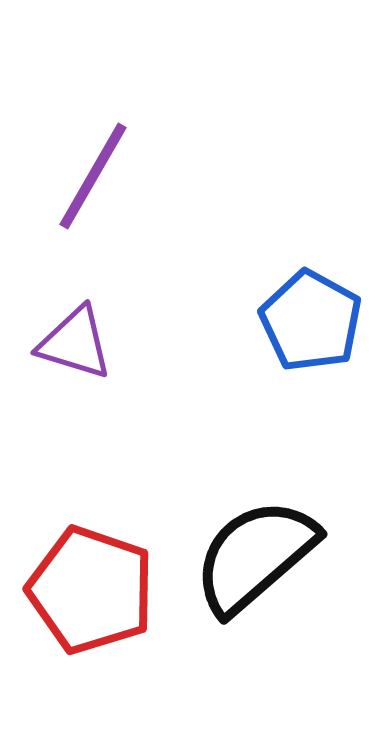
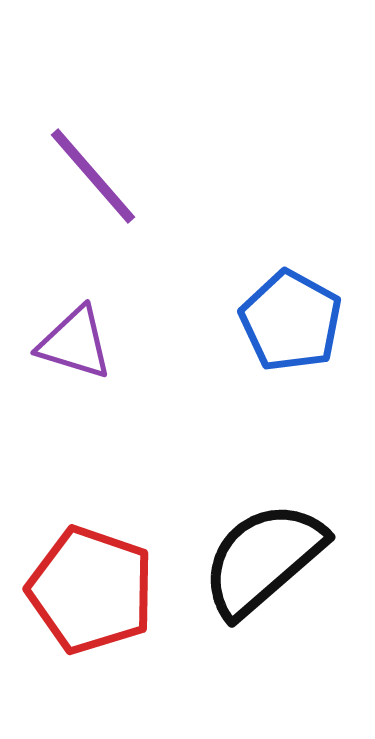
purple line: rotated 71 degrees counterclockwise
blue pentagon: moved 20 px left
black semicircle: moved 8 px right, 3 px down
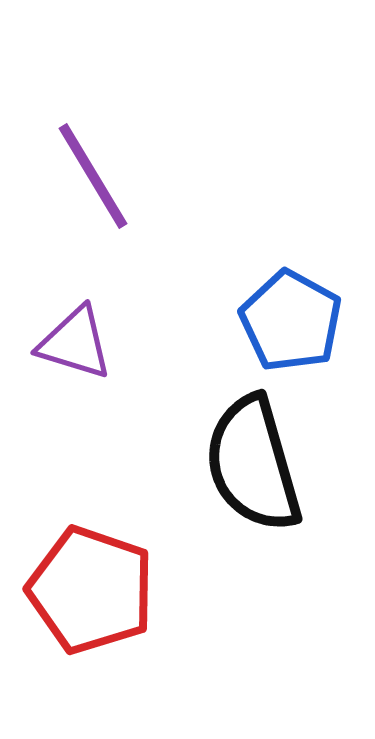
purple line: rotated 10 degrees clockwise
black semicircle: moved 10 px left, 95 px up; rotated 65 degrees counterclockwise
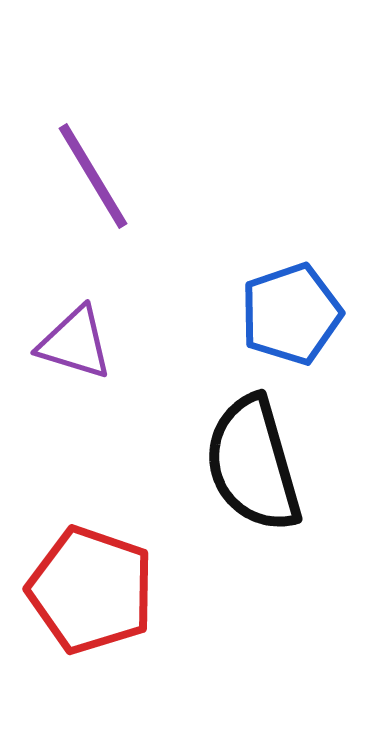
blue pentagon: moved 7 px up; rotated 24 degrees clockwise
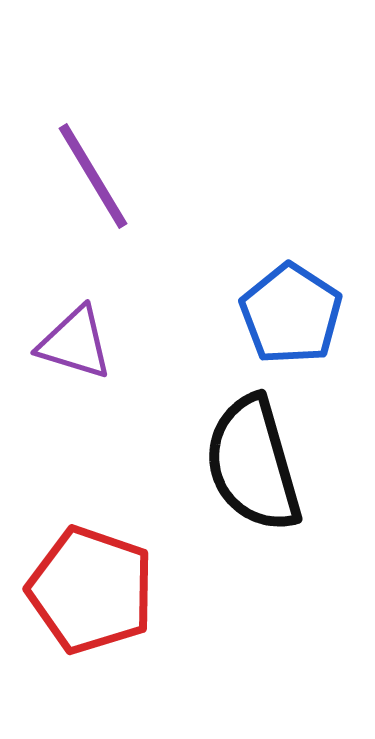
blue pentagon: rotated 20 degrees counterclockwise
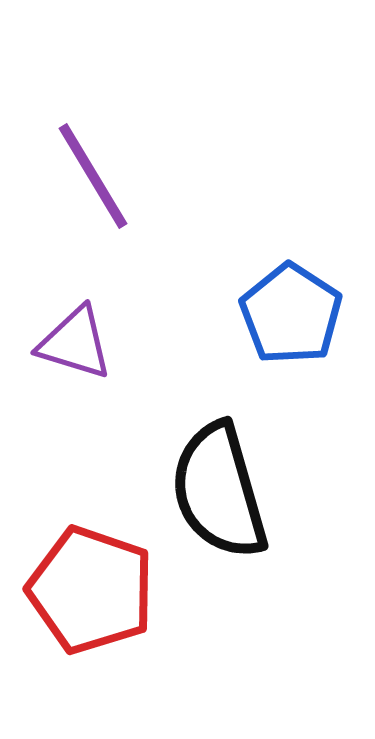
black semicircle: moved 34 px left, 27 px down
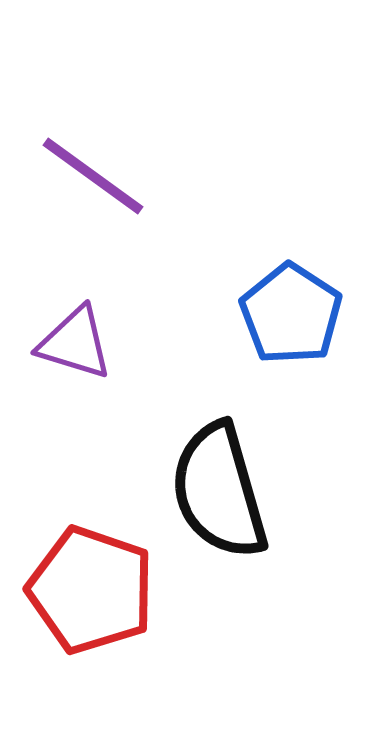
purple line: rotated 23 degrees counterclockwise
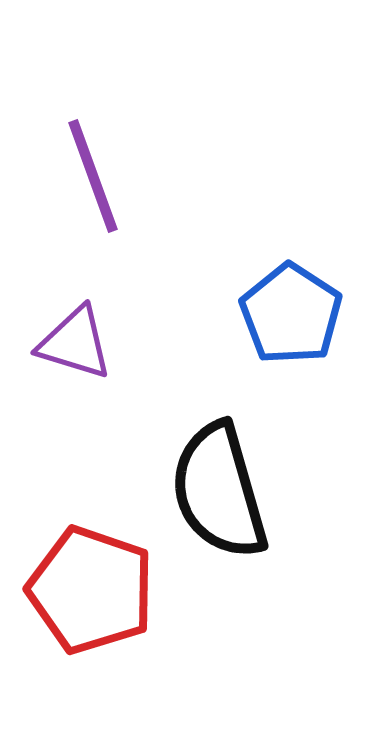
purple line: rotated 34 degrees clockwise
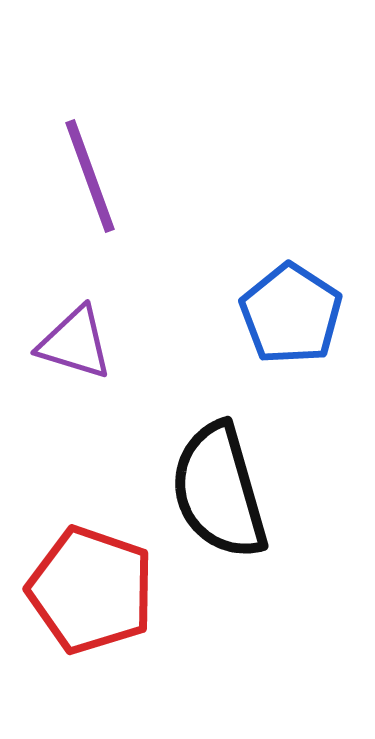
purple line: moved 3 px left
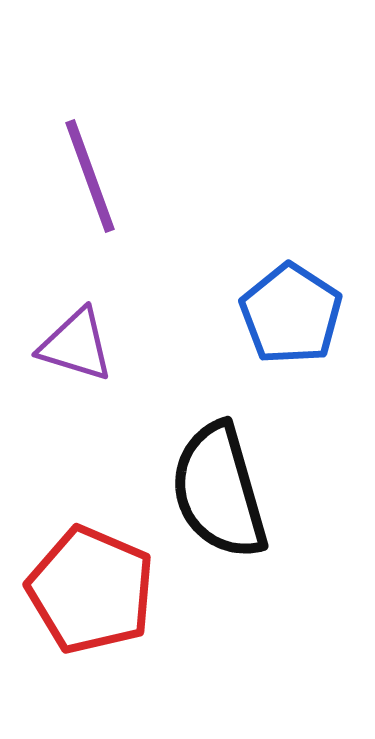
purple triangle: moved 1 px right, 2 px down
red pentagon: rotated 4 degrees clockwise
